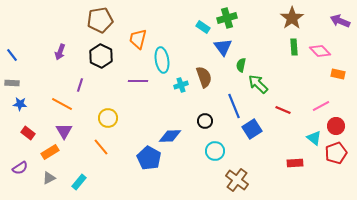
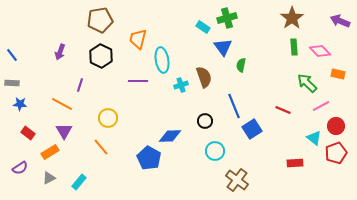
green arrow at (258, 84): moved 49 px right, 1 px up
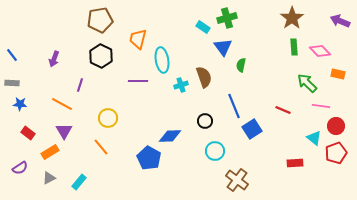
purple arrow at (60, 52): moved 6 px left, 7 px down
pink line at (321, 106): rotated 36 degrees clockwise
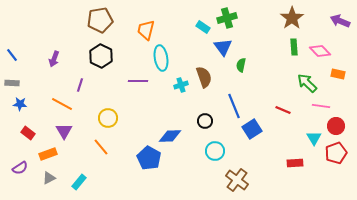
orange trapezoid at (138, 39): moved 8 px right, 9 px up
cyan ellipse at (162, 60): moved 1 px left, 2 px up
cyan triangle at (314, 138): rotated 21 degrees clockwise
orange rectangle at (50, 152): moved 2 px left, 2 px down; rotated 12 degrees clockwise
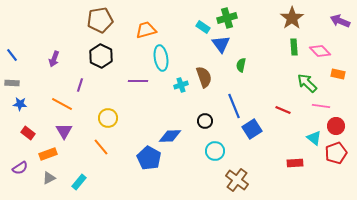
orange trapezoid at (146, 30): rotated 60 degrees clockwise
blue triangle at (223, 47): moved 2 px left, 3 px up
cyan triangle at (314, 138): rotated 21 degrees counterclockwise
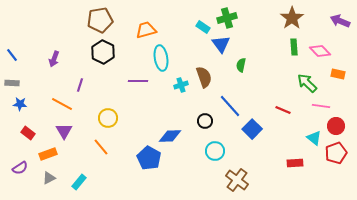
black hexagon at (101, 56): moved 2 px right, 4 px up
blue line at (234, 106): moved 4 px left; rotated 20 degrees counterclockwise
blue square at (252, 129): rotated 12 degrees counterclockwise
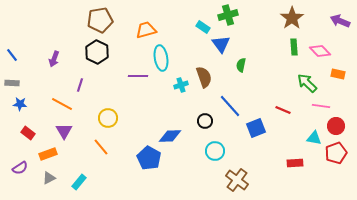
green cross at (227, 18): moved 1 px right, 3 px up
black hexagon at (103, 52): moved 6 px left
purple line at (138, 81): moved 5 px up
blue square at (252, 129): moved 4 px right, 1 px up; rotated 24 degrees clockwise
cyan triangle at (314, 138): rotated 28 degrees counterclockwise
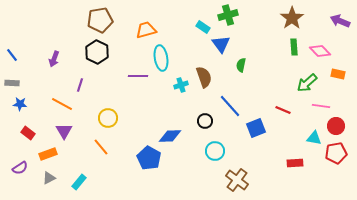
green arrow at (307, 83): rotated 85 degrees counterclockwise
red pentagon at (336, 153): rotated 10 degrees clockwise
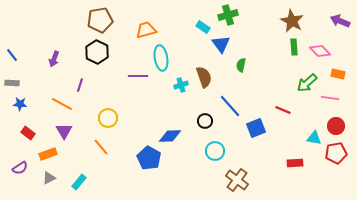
brown star at (292, 18): moved 3 px down; rotated 10 degrees counterclockwise
pink line at (321, 106): moved 9 px right, 8 px up
